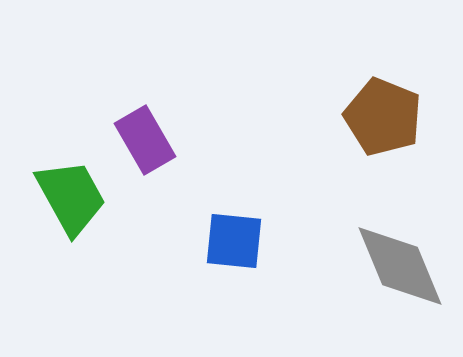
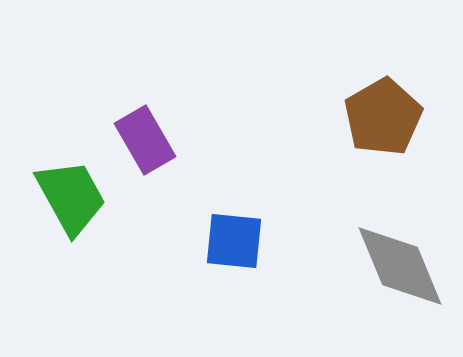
brown pentagon: rotated 20 degrees clockwise
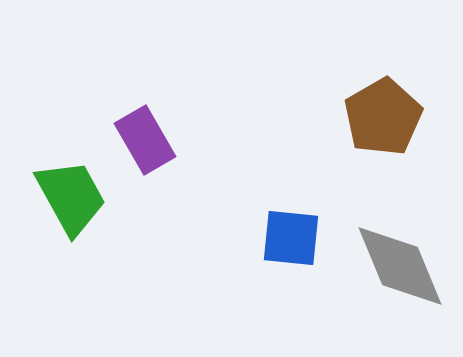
blue square: moved 57 px right, 3 px up
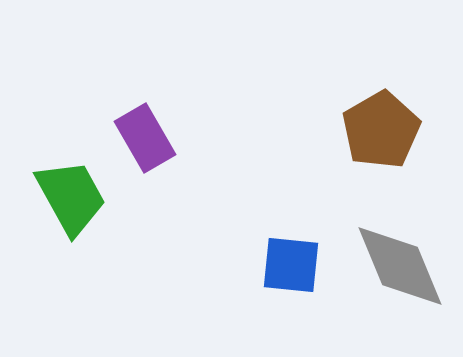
brown pentagon: moved 2 px left, 13 px down
purple rectangle: moved 2 px up
blue square: moved 27 px down
